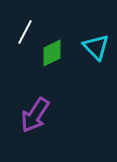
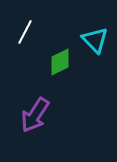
cyan triangle: moved 1 px left, 7 px up
green diamond: moved 8 px right, 9 px down
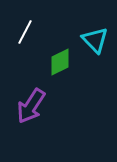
purple arrow: moved 4 px left, 9 px up
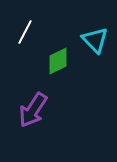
green diamond: moved 2 px left, 1 px up
purple arrow: moved 2 px right, 4 px down
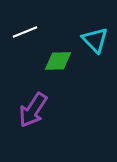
white line: rotated 40 degrees clockwise
green diamond: rotated 24 degrees clockwise
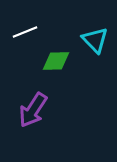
green diamond: moved 2 px left
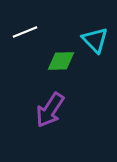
green diamond: moved 5 px right
purple arrow: moved 17 px right
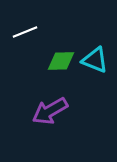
cyan triangle: moved 20 px down; rotated 24 degrees counterclockwise
purple arrow: moved 1 px down; rotated 27 degrees clockwise
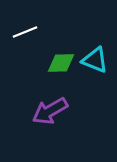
green diamond: moved 2 px down
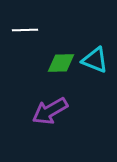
white line: moved 2 px up; rotated 20 degrees clockwise
